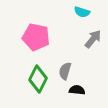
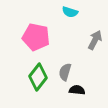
cyan semicircle: moved 12 px left
gray arrow: moved 2 px right, 1 px down; rotated 12 degrees counterclockwise
gray semicircle: moved 1 px down
green diamond: moved 2 px up; rotated 12 degrees clockwise
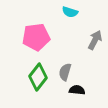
pink pentagon: rotated 20 degrees counterclockwise
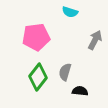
black semicircle: moved 3 px right, 1 px down
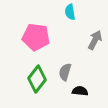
cyan semicircle: rotated 63 degrees clockwise
pink pentagon: rotated 16 degrees clockwise
green diamond: moved 1 px left, 2 px down
